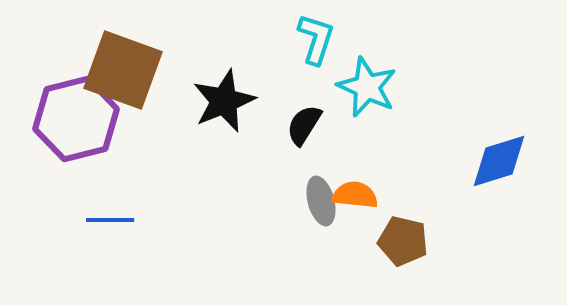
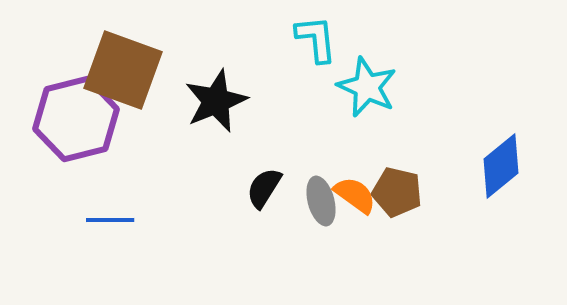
cyan L-shape: rotated 24 degrees counterclockwise
black star: moved 8 px left
black semicircle: moved 40 px left, 63 px down
blue diamond: moved 2 px right, 5 px down; rotated 22 degrees counterclockwise
orange semicircle: rotated 30 degrees clockwise
brown pentagon: moved 6 px left, 49 px up
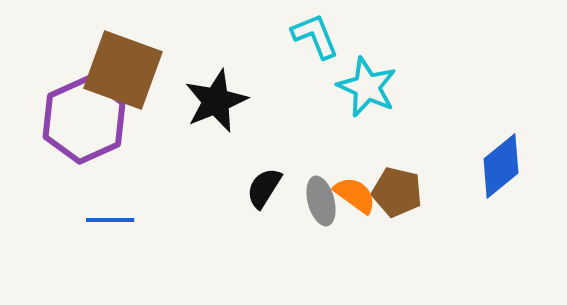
cyan L-shape: moved 1 px left, 3 px up; rotated 16 degrees counterclockwise
purple hexagon: moved 8 px right, 1 px down; rotated 10 degrees counterclockwise
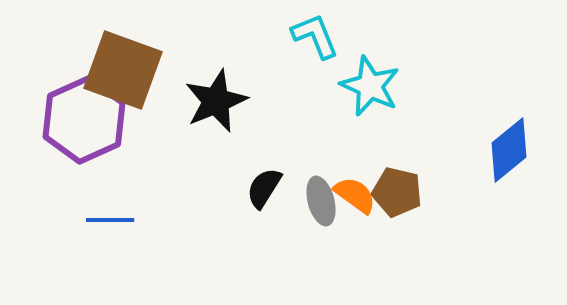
cyan star: moved 3 px right, 1 px up
blue diamond: moved 8 px right, 16 px up
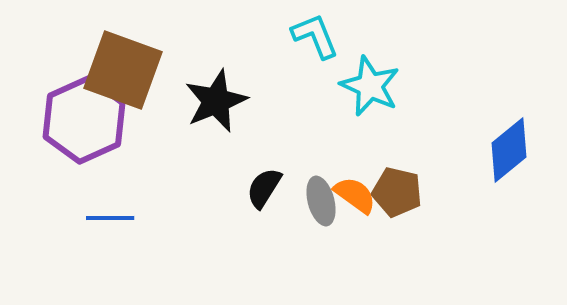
blue line: moved 2 px up
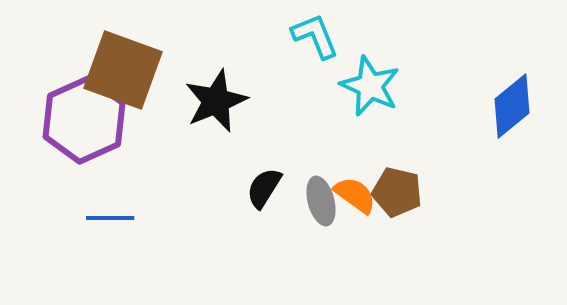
blue diamond: moved 3 px right, 44 px up
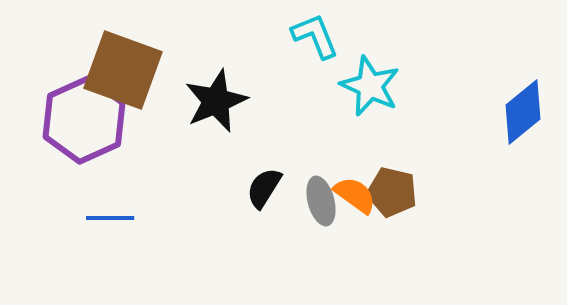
blue diamond: moved 11 px right, 6 px down
brown pentagon: moved 5 px left
